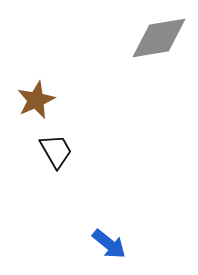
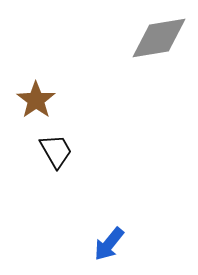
brown star: rotated 12 degrees counterclockwise
blue arrow: rotated 90 degrees clockwise
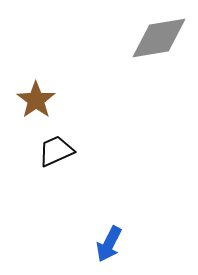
black trapezoid: rotated 84 degrees counterclockwise
blue arrow: rotated 12 degrees counterclockwise
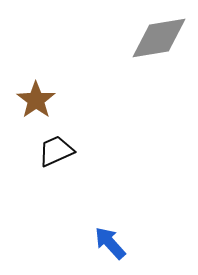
blue arrow: moved 1 px right, 1 px up; rotated 111 degrees clockwise
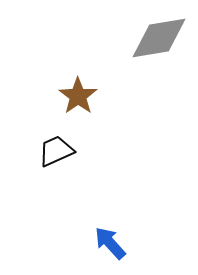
brown star: moved 42 px right, 4 px up
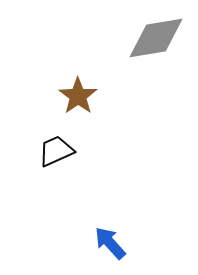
gray diamond: moved 3 px left
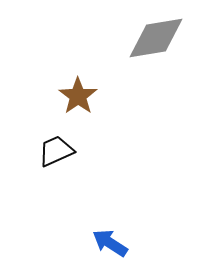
blue arrow: rotated 15 degrees counterclockwise
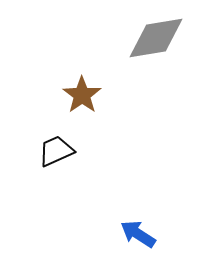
brown star: moved 4 px right, 1 px up
blue arrow: moved 28 px right, 9 px up
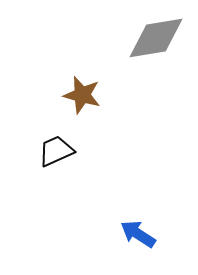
brown star: rotated 21 degrees counterclockwise
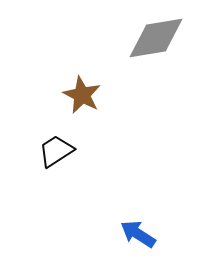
brown star: rotated 12 degrees clockwise
black trapezoid: rotated 9 degrees counterclockwise
